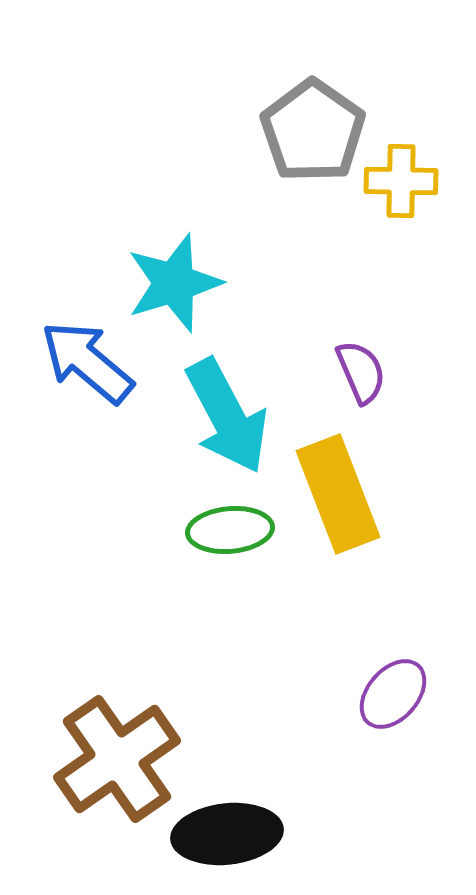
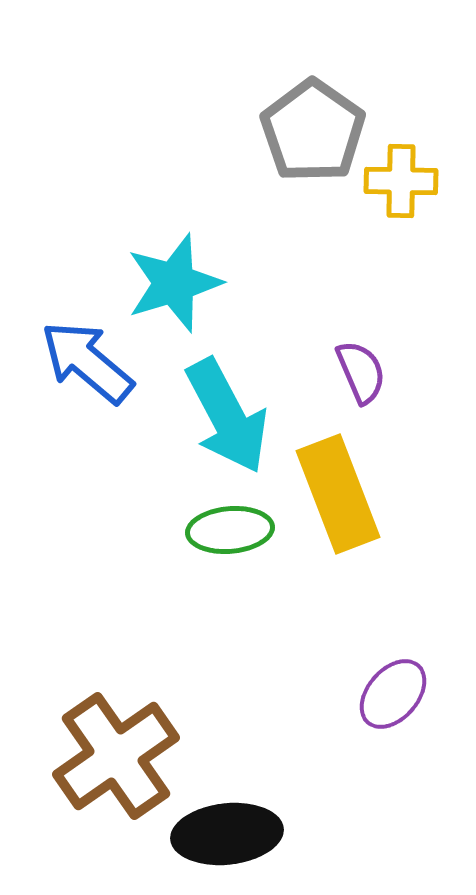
brown cross: moved 1 px left, 3 px up
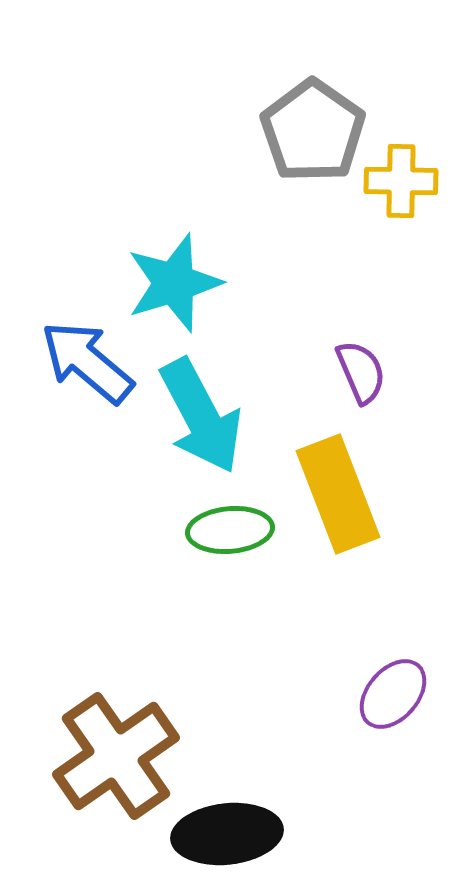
cyan arrow: moved 26 px left
